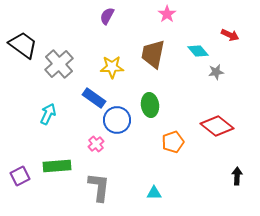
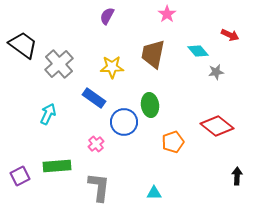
blue circle: moved 7 px right, 2 px down
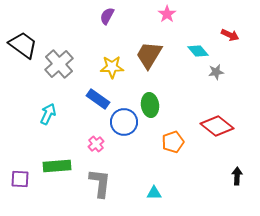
brown trapezoid: moved 4 px left, 1 px down; rotated 20 degrees clockwise
blue rectangle: moved 4 px right, 1 px down
purple square: moved 3 px down; rotated 30 degrees clockwise
gray L-shape: moved 1 px right, 4 px up
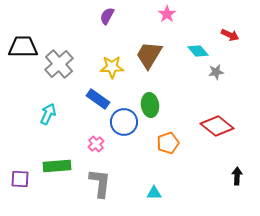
black trapezoid: moved 2 px down; rotated 36 degrees counterclockwise
orange pentagon: moved 5 px left, 1 px down
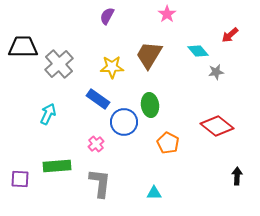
red arrow: rotated 114 degrees clockwise
orange pentagon: rotated 25 degrees counterclockwise
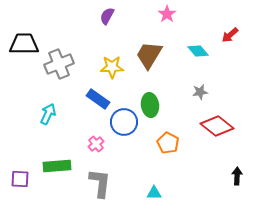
black trapezoid: moved 1 px right, 3 px up
gray cross: rotated 20 degrees clockwise
gray star: moved 16 px left, 20 px down
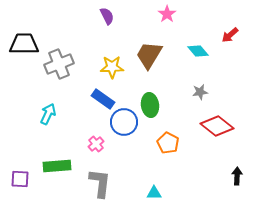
purple semicircle: rotated 126 degrees clockwise
blue rectangle: moved 5 px right
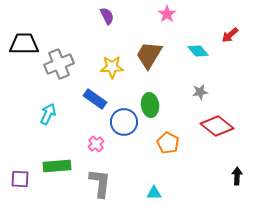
blue rectangle: moved 8 px left
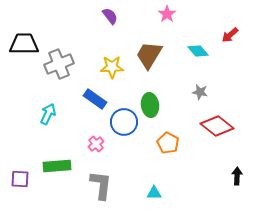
purple semicircle: moved 3 px right; rotated 12 degrees counterclockwise
gray star: rotated 21 degrees clockwise
gray L-shape: moved 1 px right, 2 px down
